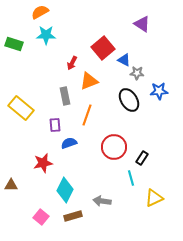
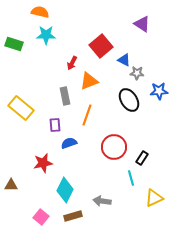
orange semicircle: rotated 42 degrees clockwise
red square: moved 2 px left, 2 px up
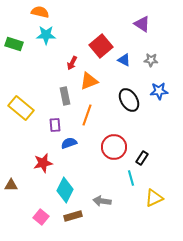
gray star: moved 14 px right, 13 px up
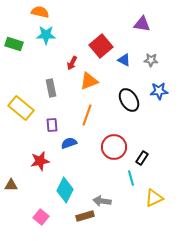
purple triangle: rotated 24 degrees counterclockwise
gray rectangle: moved 14 px left, 8 px up
purple rectangle: moved 3 px left
red star: moved 3 px left, 2 px up
brown rectangle: moved 12 px right
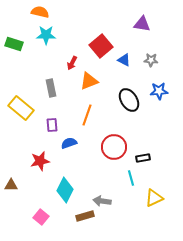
black rectangle: moved 1 px right; rotated 48 degrees clockwise
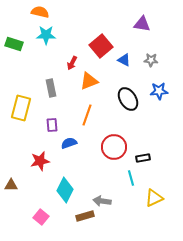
black ellipse: moved 1 px left, 1 px up
yellow rectangle: rotated 65 degrees clockwise
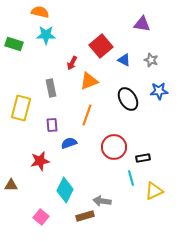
gray star: rotated 16 degrees clockwise
yellow triangle: moved 7 px up
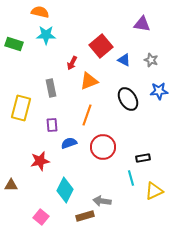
red circle: moved 11 px left
